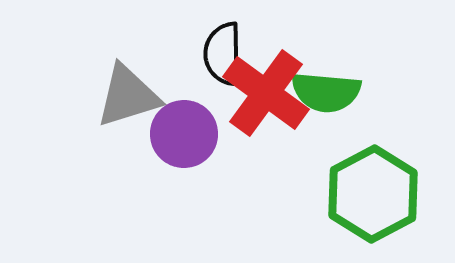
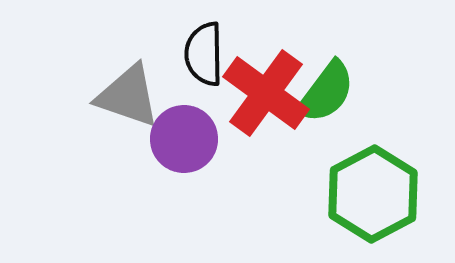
black semicircle: moved 19 px left
green semicircle: rotated 58 degrees counterclockwise
gray triangle: rotated 36 degrees clockwise
purple circle: moved 5 px down
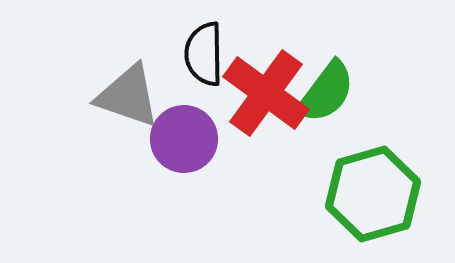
green hexagon: rotated 12 degrees clockwise
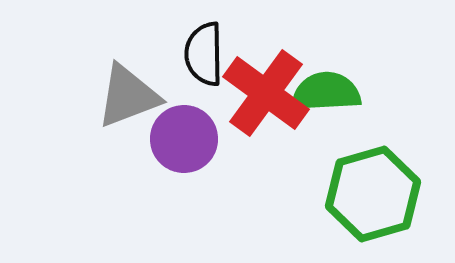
green semicircle: rotated 130 degrees counterclockwise
gray triangle: rotated 40 degrees counterclockwise
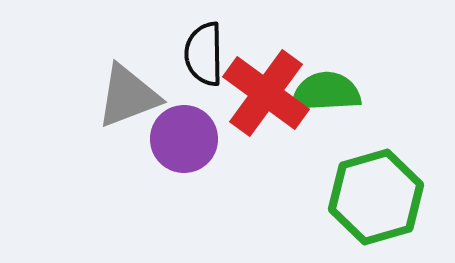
green hexagon: moved 3 px right, 3 px down
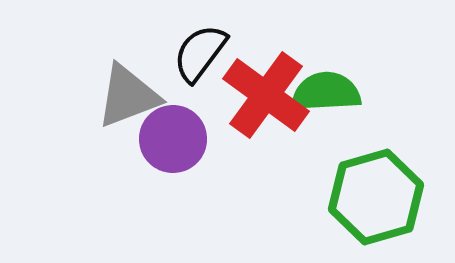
black semicircle: moved 4 px left, 1 px up; rotated 38 degrees clockwise
red cross: moved 2 px down
purple circle: moved 11 px left
